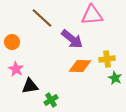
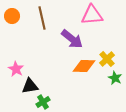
brown line: rotated 35 degrees clockwise
orange circle: moved 26 px up
yellow cross: rotated 35 degrees counterclockwise
orange diamond: moved 4 px right
green cross: moved 8 px left, 2 px down
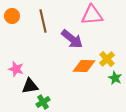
brown line: moved 1 px right, 3 px down
pink star: rotated 14 degrees counterclockwise
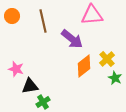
orange diamond: rotated 40 degrees counterclockwise
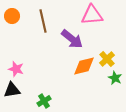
orange diamond: rotated 25 degrees clockwise
black triangle: moved 18 px left, 4 px down
green cross: moved 1 px right, 1 px up
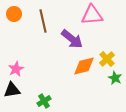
orange circle: moved 2 px right, 2 px up
pink star: rotated 28 degrees clockwise
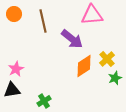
orange diamond: rotated 20 degrees counterclockwise
green star: rotated 24 degrees clockwise
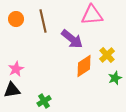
orange circle: moved 2 px right, 5 px down
yellow cross: moved 4 px up
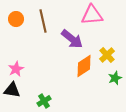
black triangle: rotated 18 degrees clockwise
